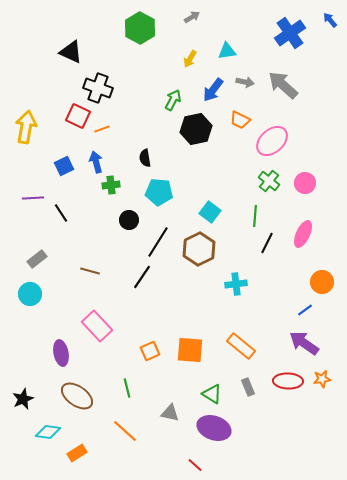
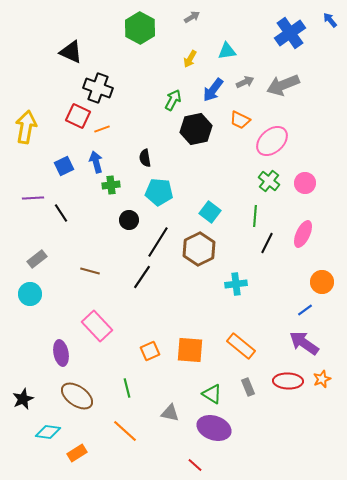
gray arrow at (245, 82): rotated 36 degrees counterclockwise
gray arrow at (283, 85): rotated 64 degrees counterclockwise
orange star at (322, 379): rotated 12 degrees counterclockwise
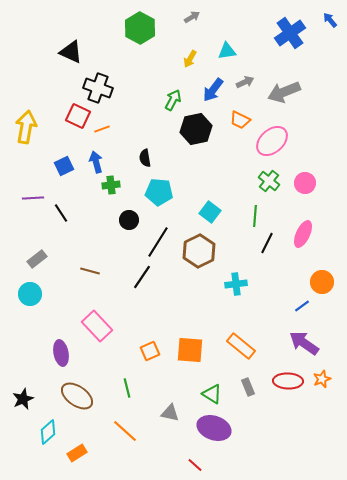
gray arrow at (283, 85): moved 1 px right, 7 px down
brown hexagon at (199, 249): moved 2 px down
blue line at (305, 310): moved 3 px left, 4 px up
cyan diamond at (48, 432): rotated 50 degrees counterclockwise
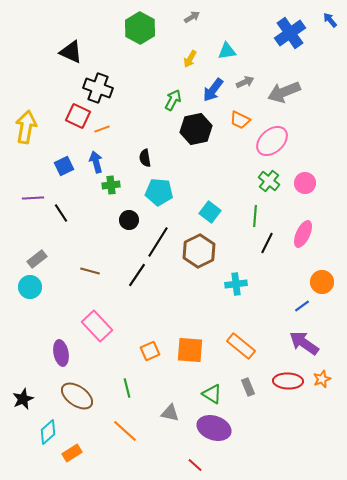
black line at (142, 277): moved 5 px left, 2 px up
cyan circle at (30, 294): moved 7 px up
orange rectangle at (77, 453): moved 5 px left
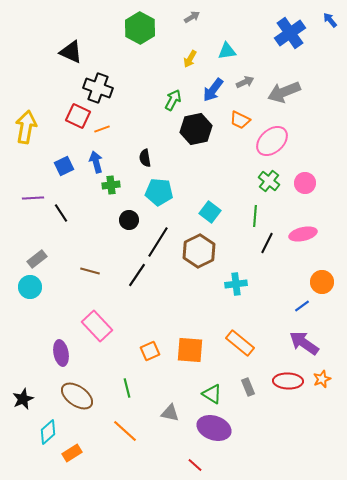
pink ellipse at (303, 234): rotated 52 degrees clockwise
orange rectangle at (241, 346): moved 1 px left, 3 px up
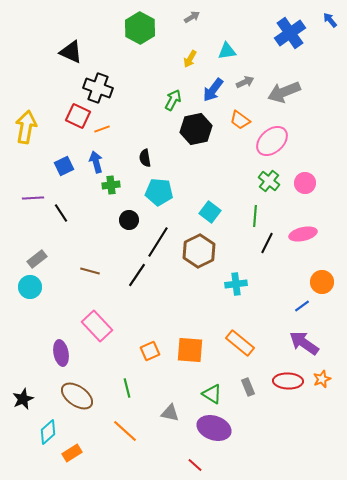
orange trapezoid at (240, 120): rotated 10 degrees clockwise
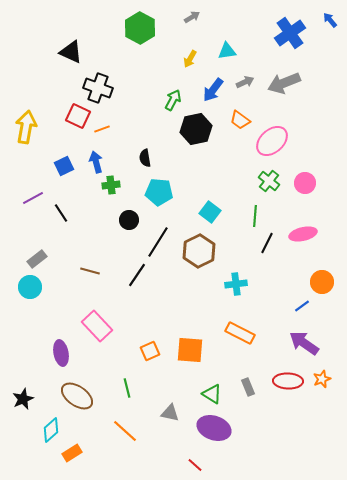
gray arrow at (284, 92): moved 9 px up
purple line at (33, 198): rotated 25 degrees counterclockwise
orange rectangle at (240, 343): moved 10 px up; rotated 12 degrees counterclockwise
cyan diamond at (48, 432): moved 3 px right, 2 px up
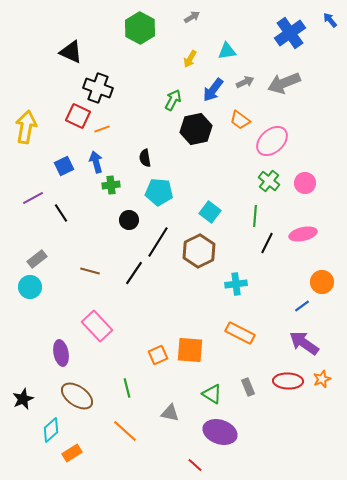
black line at (137, 275): moved 3 px left, 2 px up
orange square at (150, 351): moved 8 px right, 4 px down
purple ellipse at (214, 428): moved 6 px right, 4 px down
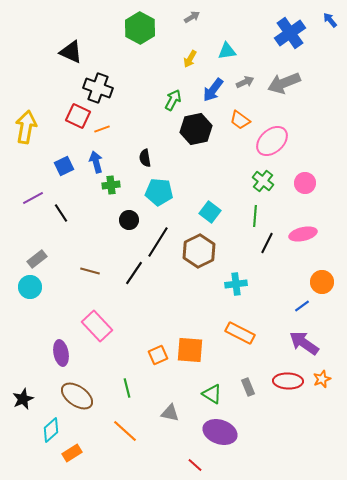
green cross at (269, 181): moved 6 px left
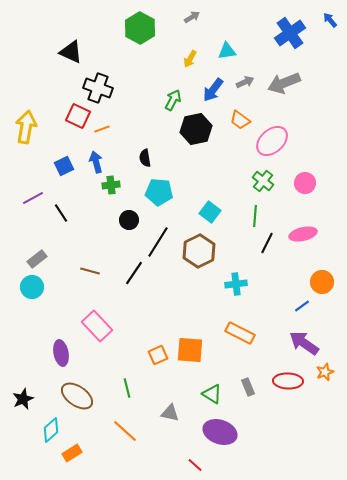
cyan circle at (30, 287): moved 2 px right
orange star at (322, 379): moved 3 px right, 7 px up
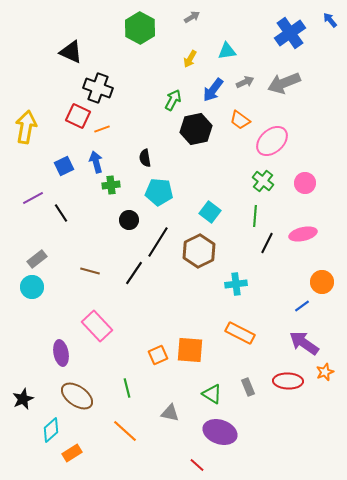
red line at (195, 465): moved 2 px right
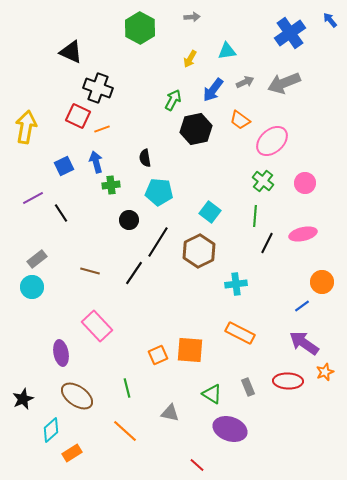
gray arrow at (192, 17): rotated 28 degrees clockwise
purple ellipse at (220, 432): moved 10 px right, 3 px up
